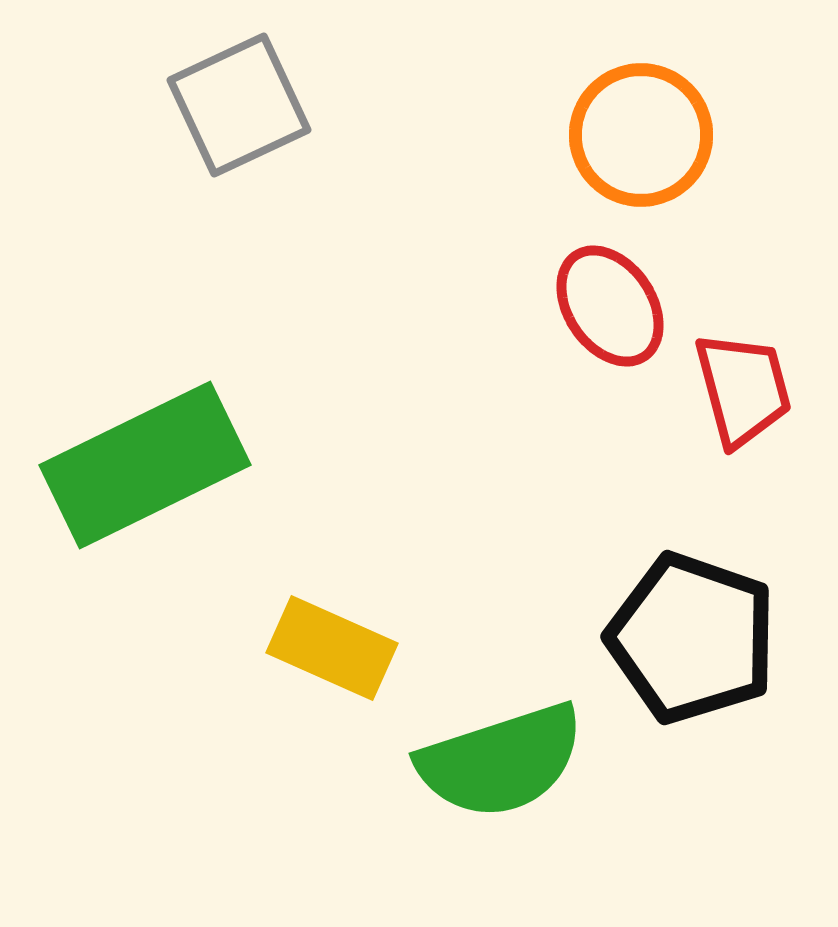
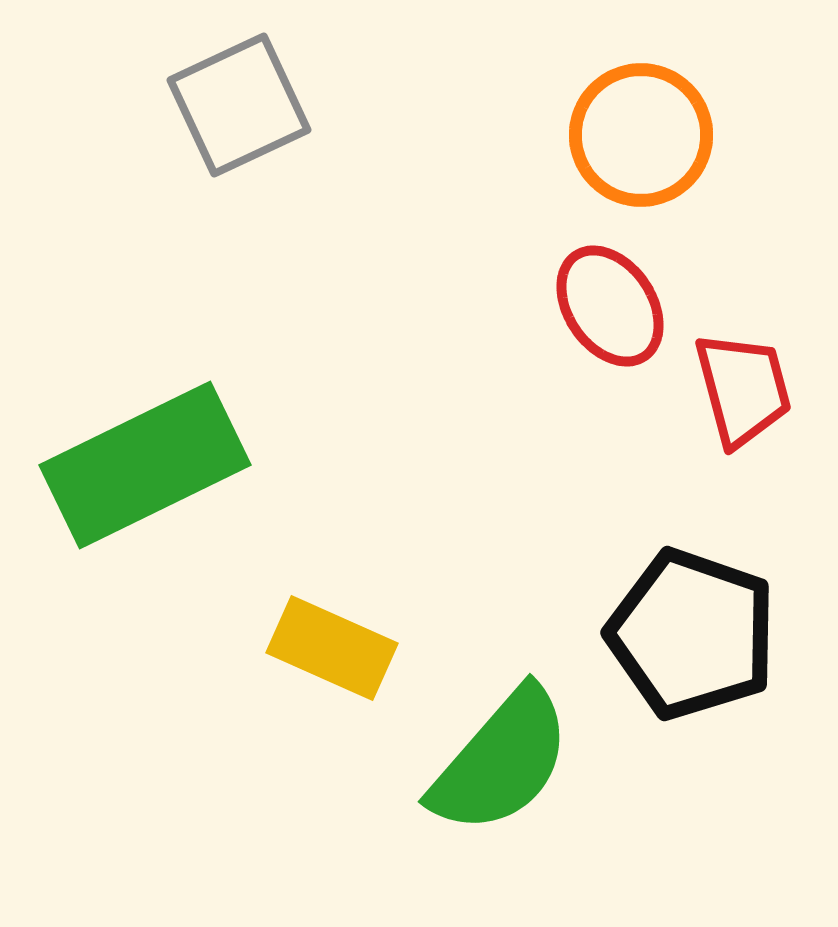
black pentagon: moved 4 px up
green semicircle: rotated 31 degrees counterclockwise
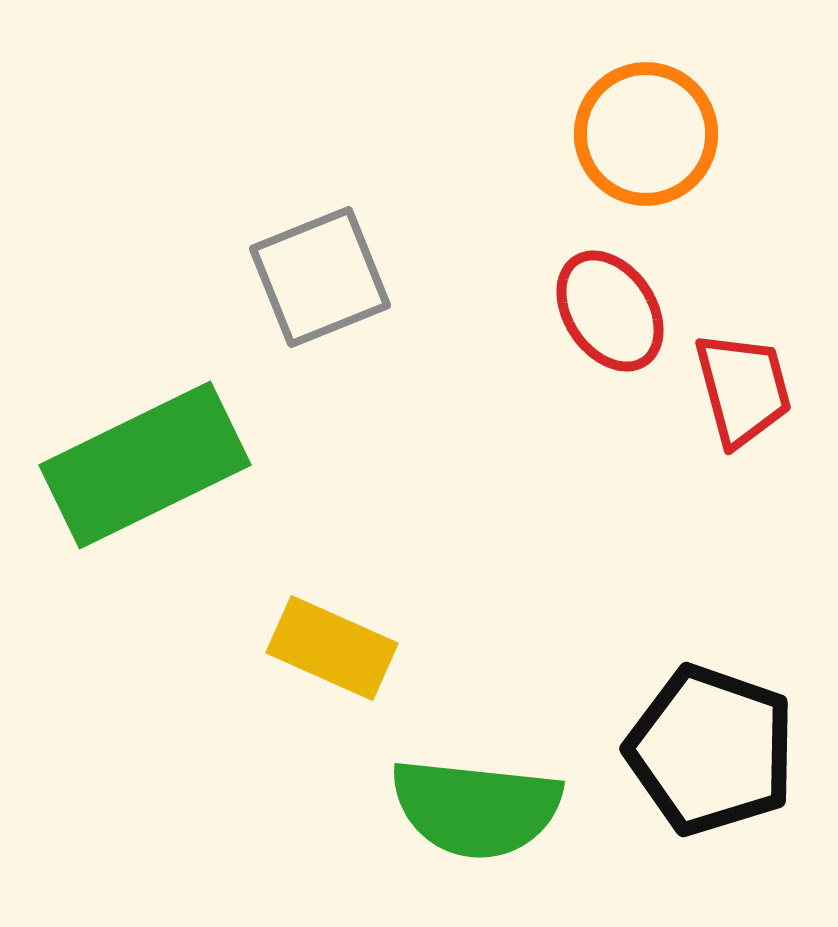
gray square: moved 81 px right, 172 px down; rotated 3 degrees clockwise
orange circle: moved 5 px right, 1 px up
red ellipse: moved 5 px down
black pentagon: moved 19 px right, 116 px down
green semicircle: moved 25 px left, 47 px down; rotated 55 degrees clockwise
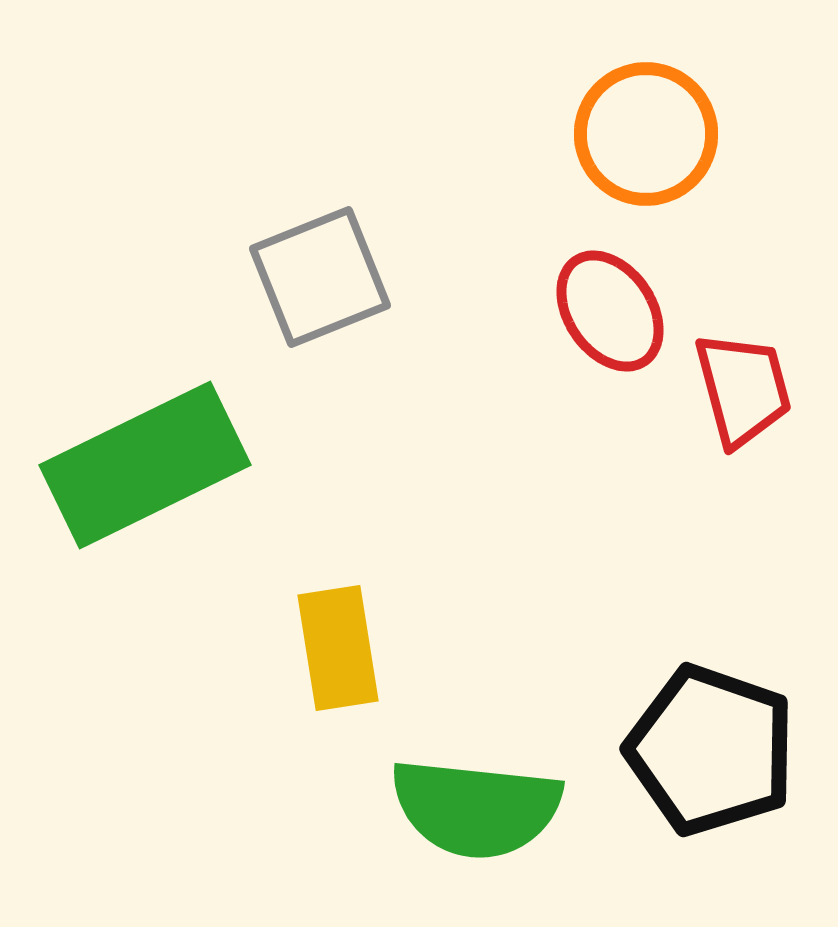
yellow rectangle: moved 6 px right; rotated 57 degrees clockwise
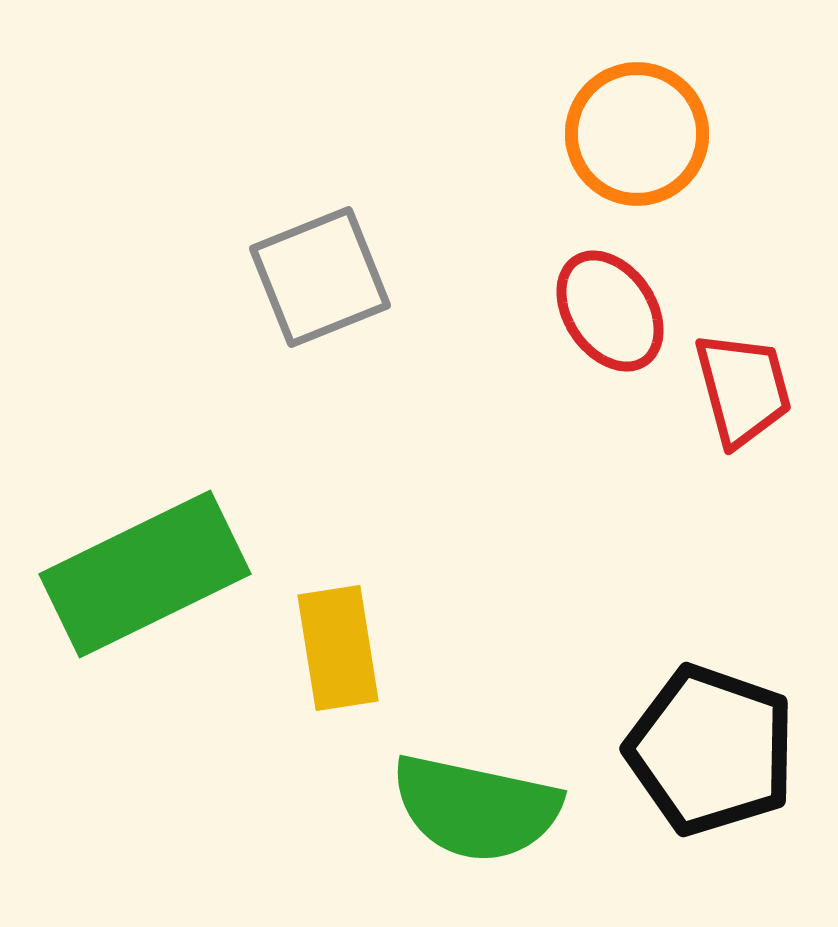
orange circle: moved 9 px left
green rectangle: moved 109 px down
green semicircle: rotated 6 degrees clockwise
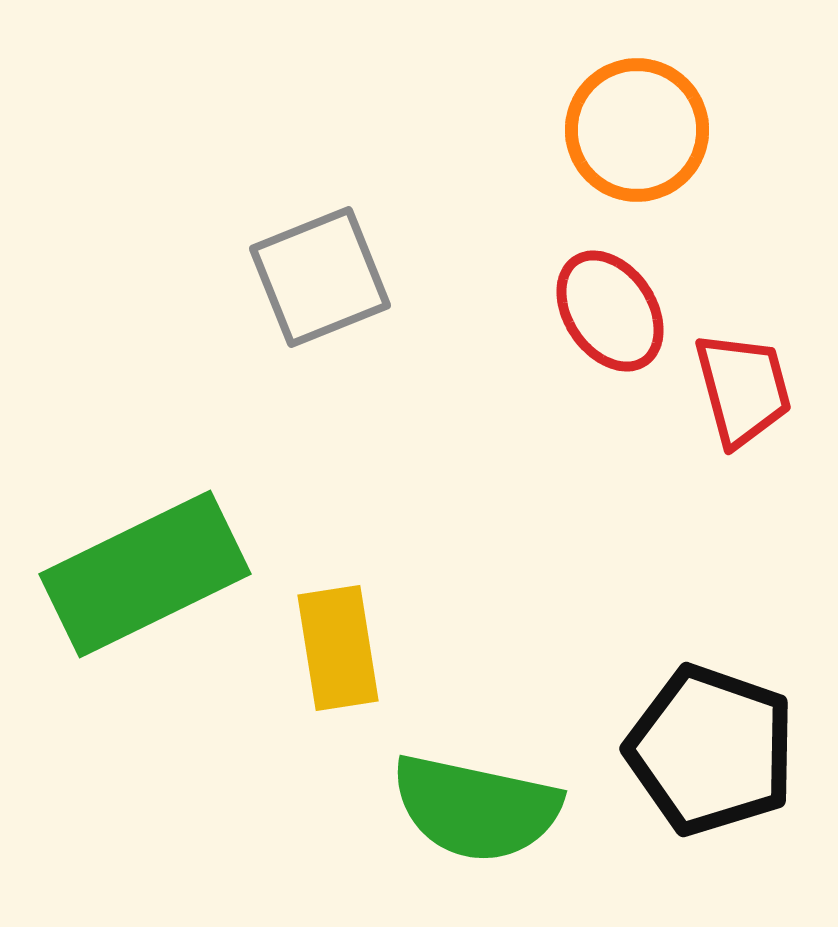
orange circle: moved 4 px up
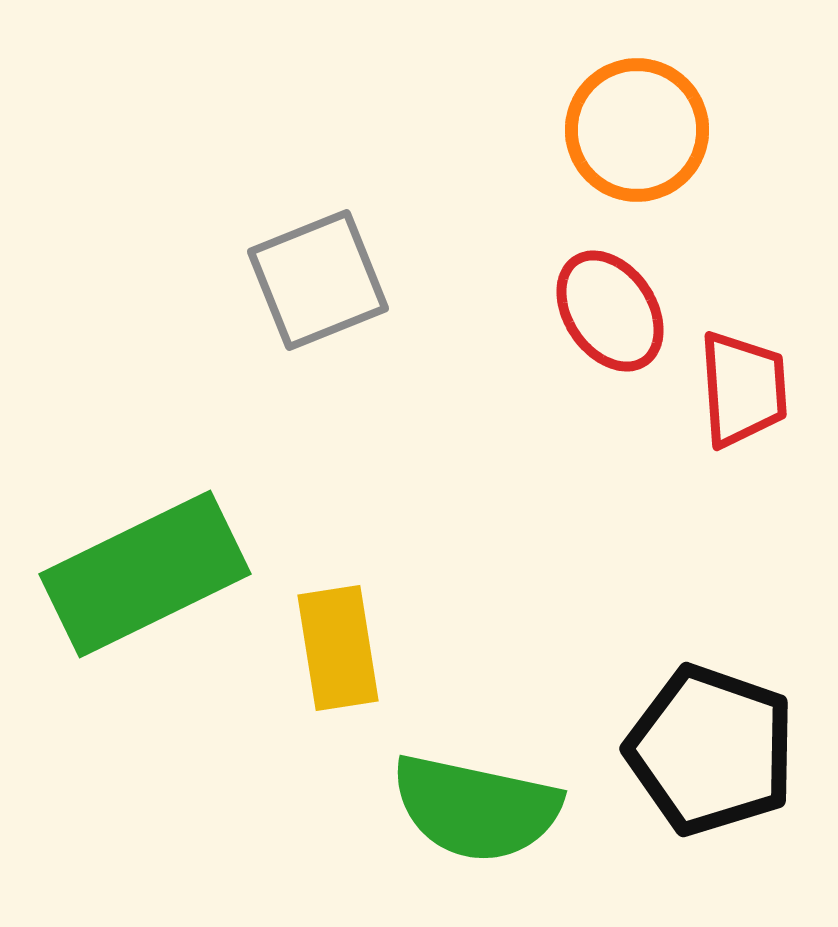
gray square: moved 2 px left, 3 px down
red trapezoid: rotated 11 degrees clockwise
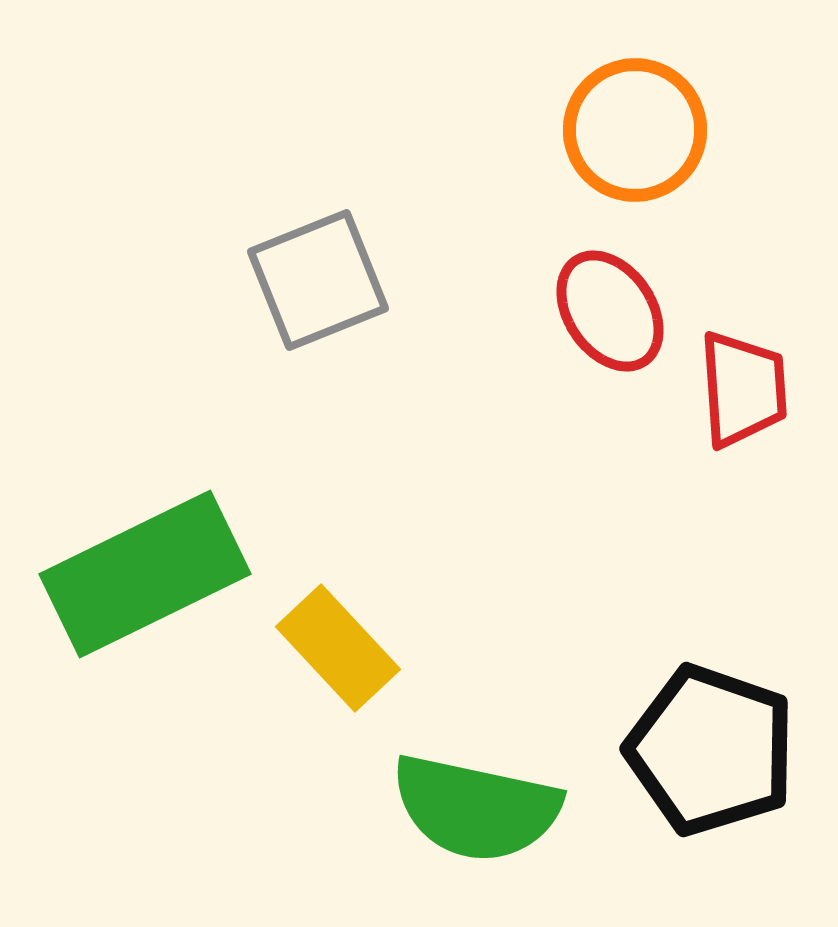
orange circle: moved 2 px left
yellow rectangle: rotated 34 degrees counterclockwise
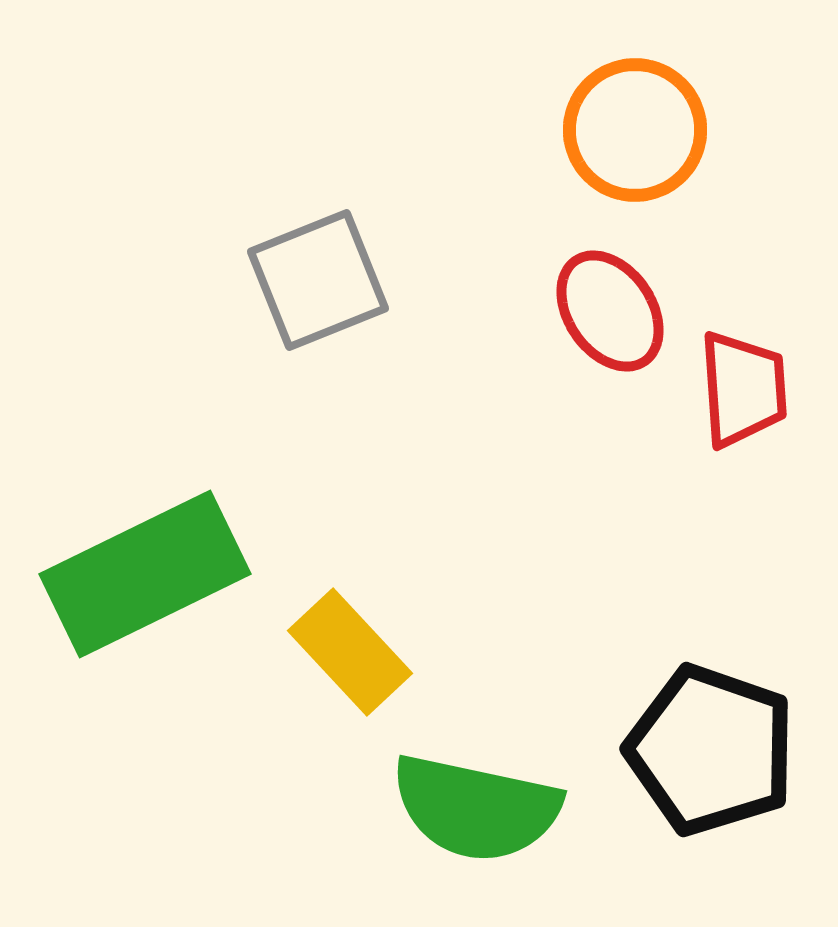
yellow rectangle: moved 12 px right, 4 px down
